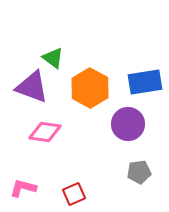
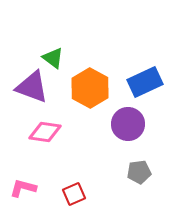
blue rectangle: rotated 16 degrees counterclockwise
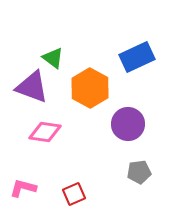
blue rectangle: moved 8 px left, 25 px up
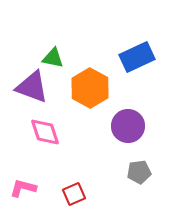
green triangle: rotated 25 degrees counterclockwise
purple circle: moved 2 px down
pink diamond: rotated 64 degrees clockwise
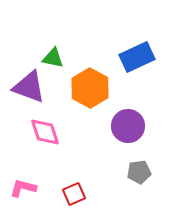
purple triangle: moved 3 px left
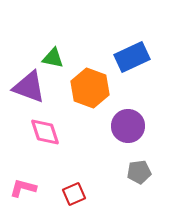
blue rectangle: moved 5 px left
orange hexagon: rotated 9 degrees counterclockwise
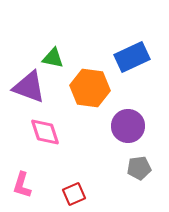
orange hexagon: rotated 12 degrees counterclockwise
gray pentagon: moved 4 px up
pink L-shape: moved 1 px left, 3 px up; rotated 88 degrees counterclockwise
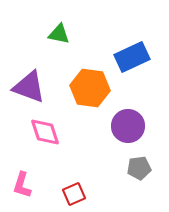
green triangle: moved 6 px right, 24 px up
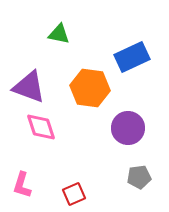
purple circle: moved 2 px down
pink diamond: moved 4 px left, 5 px up
gray pentagon: moved 9 px down
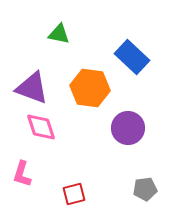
blue rectangle: rotated 68 degrees clockwise
purple triangle: moved 3 px right, 1 px down
gray pentagon: moved 6 px right, 12 px down
pink L-shape: moved 11 px up
red square: rotated 10 degrees clockwise
